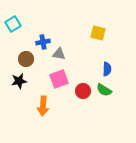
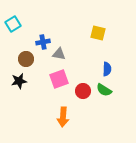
orange arrow: moved 20 px right, 11 px down
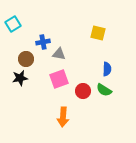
black star: moved 1 px right, 3 px up
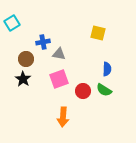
cyan square: moved 1 px left, 1 px up
black star: moved 3 px right, 1 px down; rotated 28 degrees counterclockwise
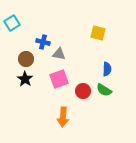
blue cross: rotated 24 degrees clockwise
black star: moved 2 px right
